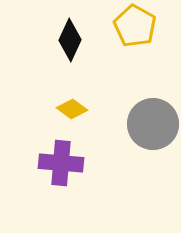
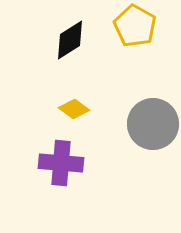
black diamond: rotated 33 degrees clockwise
yellow diamond: moved 2 px right
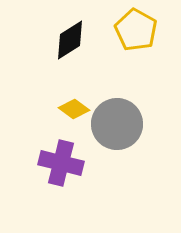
yellow pentagon: moved 1 px right, 4 px down
gray circle: moved 36 px left
purple cross: rotated 9 degrees clockwise
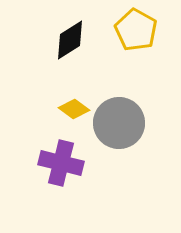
gray circle: moved 2 px right, 1 px up
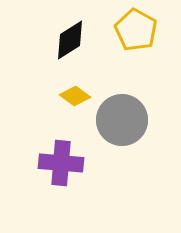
yellow diamond: moved 1 px right, 13 px up
gray circle: moved 3 px right, 3 px up
purple cross: rotated 9 degrees counterclockwise
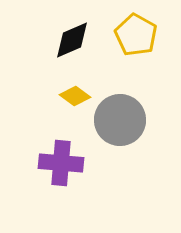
yellow pentagon: moved 5 px down
black diamond: moved 2 px right; rotated 9 degrees clockwise
gray circle: moved 2 px left
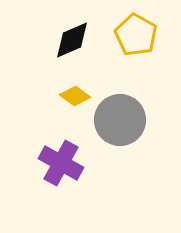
purple cross: rotated 24 degrees clockwise
